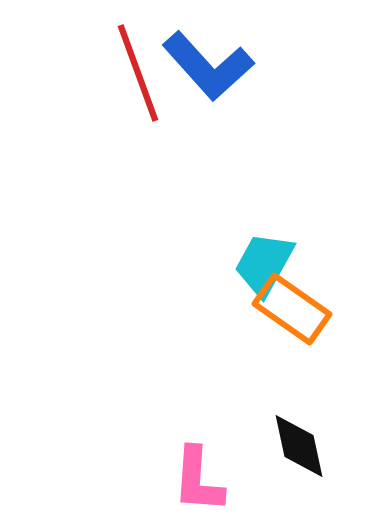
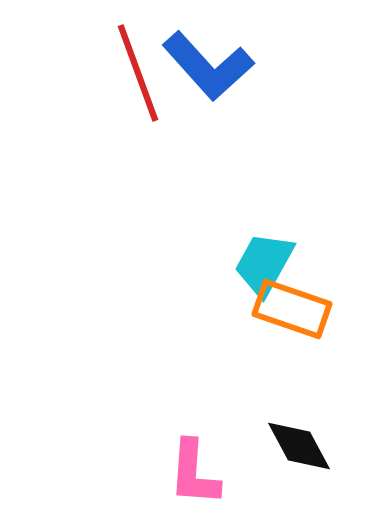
orange rectangle: rotated 16 degrees counterclockwise
black diamond: rotated 16 degrees counterclockwise
pink L-shape: moved 4 px left, 7 px up
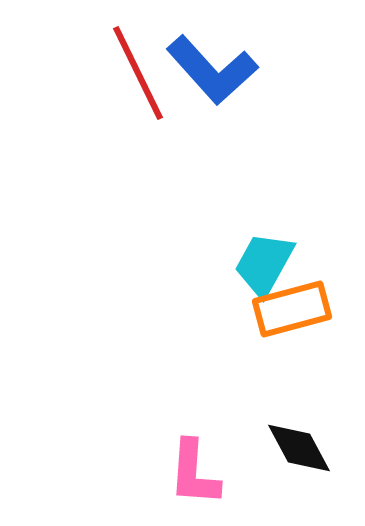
blue L-shape: moved 4 px right, 4 px down
red line: rotated 6 degrees counterclockwise
orange rectangle: rotated 34 degrees counterclockwise
black diamond: moved 2 px down
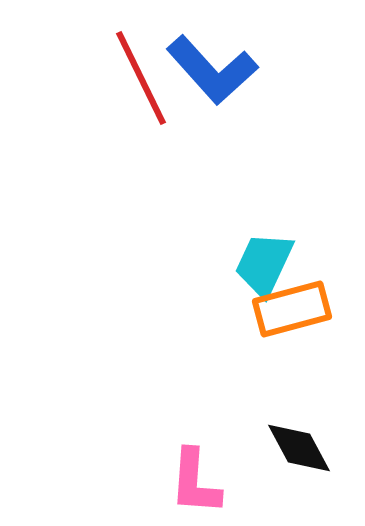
red line: moved 3 px right, 5 px down
cyan trapezoid: rotated 4 degrees counterclockwise
pink L-shape: moved 1 px right, 9 px down
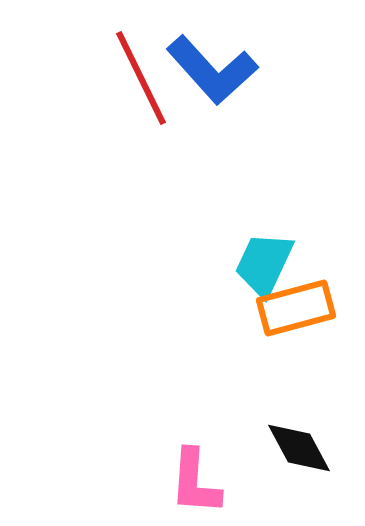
orange rectangle: moved 4 px right, 1 px up
